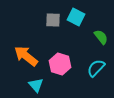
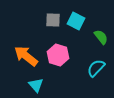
cyan square: moved 4 px down
pink hexagon: moved 2 px left, 9 px up
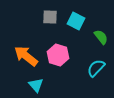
gray square: moved 3 px left, 3 px up
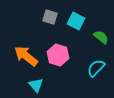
gray square: rotated 14 degrees clockwise
green semicircle: rotated 14 degrees counterclockwise
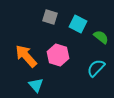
cyan square: moved 2 px right, 3 px down
orange arrow: rotated 10 degrees clockwise
